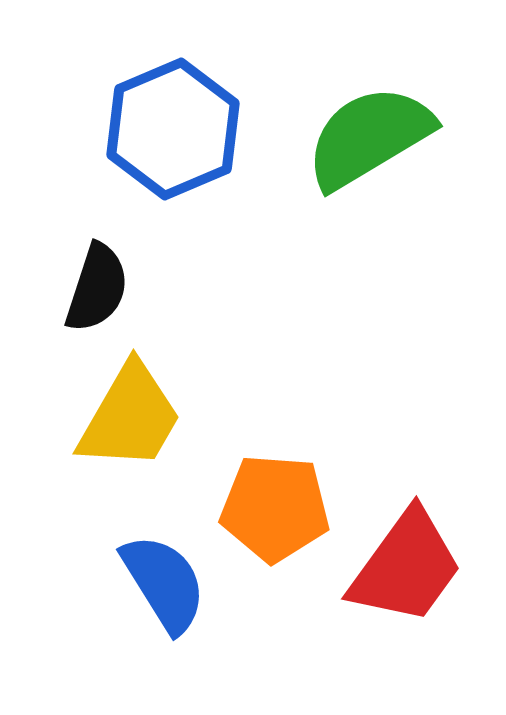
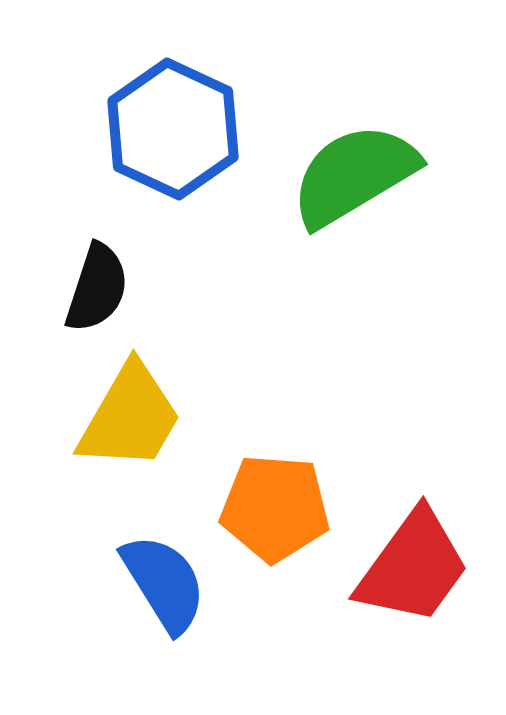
blue hexagon: rotated 12 degrees counterclockwise
green semicircle: moved 15 px left, 38 px down
red trapezoid: moved 7 px right
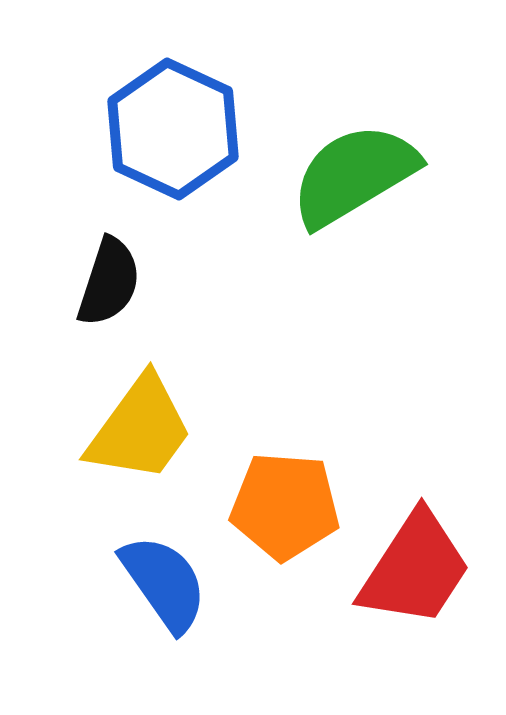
black semicircle: moved 12 px right, 6 px up
yellow trapezoid: moved 10 px right, 12 px down; rotated 6 degrees clockwise
orange pentagon: moved 10 px right, 2 px up
red trapezoid: moved 2 px right, 2 px down; rotated 3 degrees counterclockwise
blue semicircle: rotated 3 degrees counterclockwise
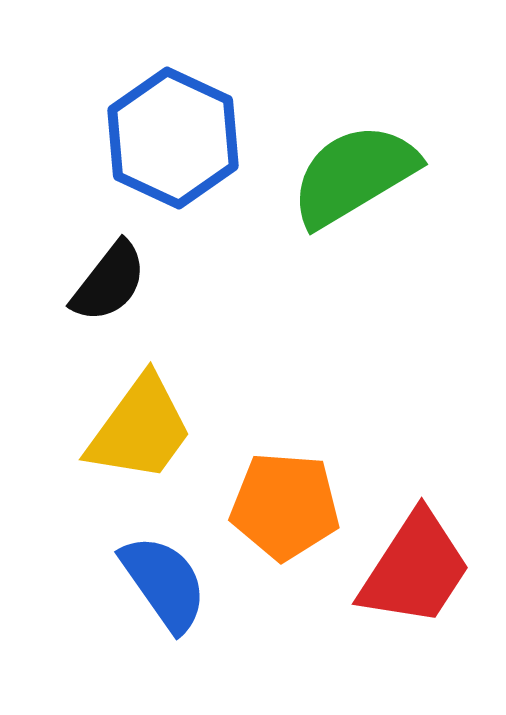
blue hexagon: moved 9 px down
black semicircle: rotated 20 degrees clockwise
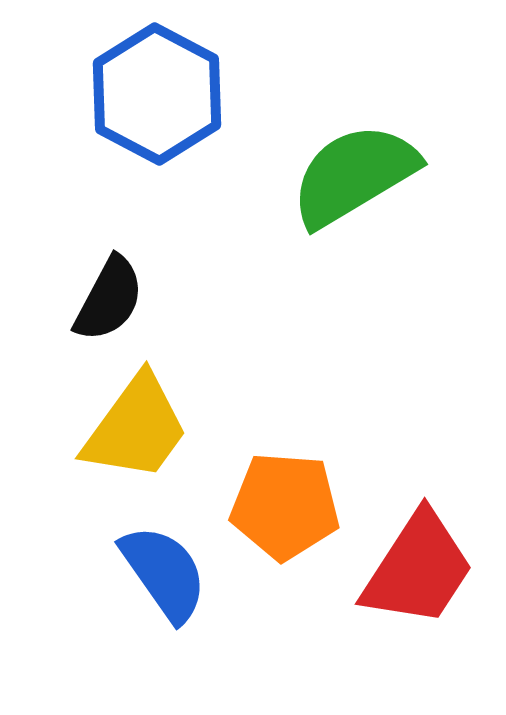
blue hexagon: moved 16 px left, 44 px up; rotated 3 degrees clockwise
black semicircle: moved 17 px down; rotated 10 degrees counterclockwise
yellow trapezoid: moved 4 px left, 1 px up
red trapezoid: moved 3 px right
blue semicircle: moved 10 px up
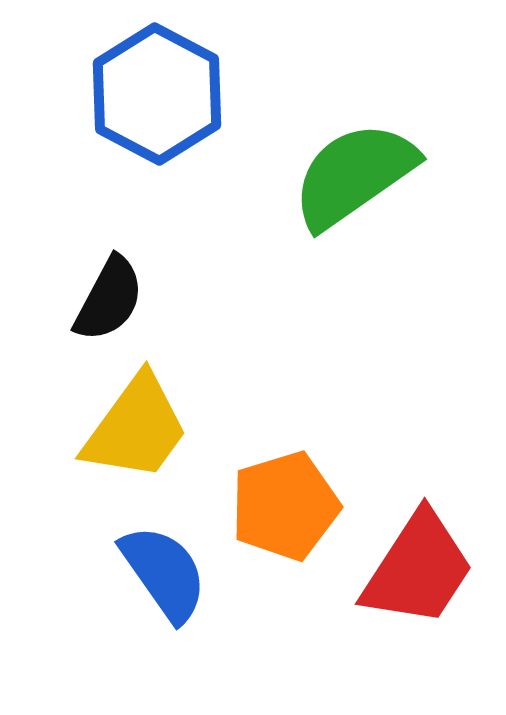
green semicircle: rotated 4 degrees counterclockwise
orange pentagon: rotated 21 degrees counterclockwise
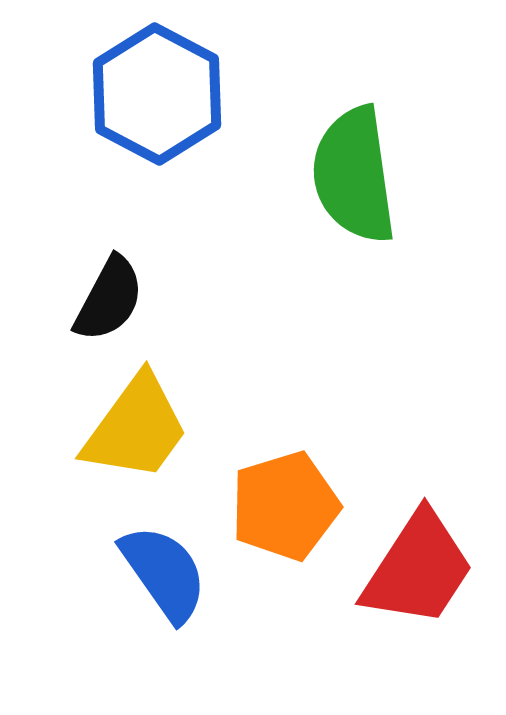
green semicircle: rotated 63 degrees counterclockwise
